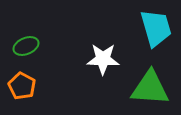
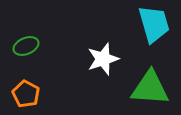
cyan trapezoid: moved 2 px left, 4 px up
white star: rotated 20 degrees counterclockwise
orange pentagon: moved 4 px right, 8 px down
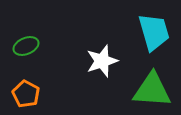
cyan trapezoid: moved 8 px down
white star: moved 1 px left, 2 px down
green triangle: moved 2 px right, 2 px down
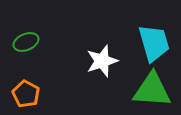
cyan trapezoid: moved 11 px down
green ellipse: moved 4 px up
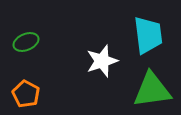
cyan trapezoid: moved 6 px left, 8 px up; rotated 9 degrees clockwise
green triangle: rotated 12 degrees counterclockwise
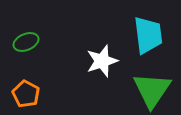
green triangle: rotated 48 degrees counterclockwise
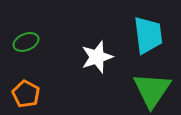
white star: moved 5 px left, 4 px up
